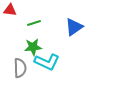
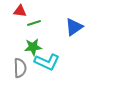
red triangle: moved 10 px right, 1 px down
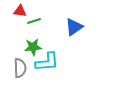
green line: moved 2 px up
cyan L-shape: rotated 30 degrees counterclockwise
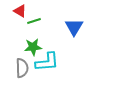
red triangle: rotated 24 degrees clockwise
blue triangle: rotated 24 degrees counterclockwise
gray semicircle: moved 2 px right
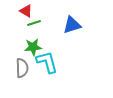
red triangle: moved 6 px right
green line: moved 2 px down
blue triangle: moved 2 px left, 2 px up; rotated 42 degrees clockwise
cyan L-shape: rotated 100 degrees counterclockwise
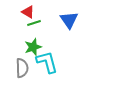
red triangle: moved 2 px right, 1 px down
blue triangle: moved 3 px left, 5 px up; rotated 48 degrees counterclockwise
green star: rotated 12 degrees counterclockwise
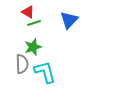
blue triangle: rotated 18 degrees clockwise
cyan L-shape: moved 2 px left, 10 px down
gray semicircle: moved 4 px up
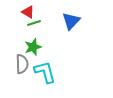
blue triangle: moved 2 px right, 1 px down
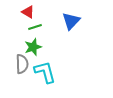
green line: moved 1 px right, 4 px down
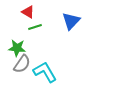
green star: moved 16 px left, 1 px down; rotated 24 degrees clockwise
gray semicircle: rotated 36 degrees clockwise
cyan L-shape: rotated 15 degrees counterclockwise
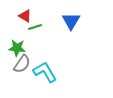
red triangle: moved 3 px left, 4 px down
blue triangle: rotated 12 degrees counterclockwise
